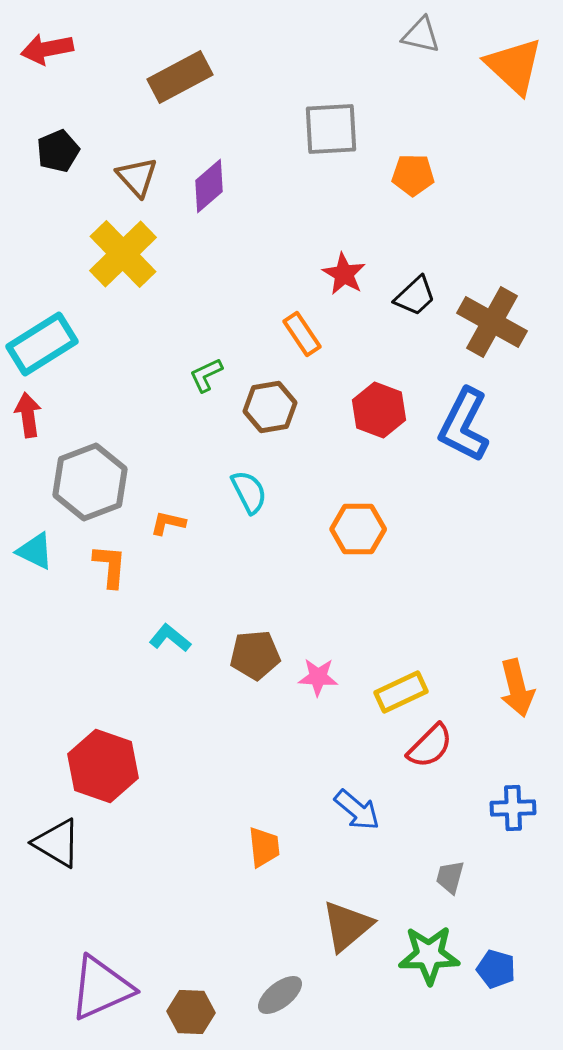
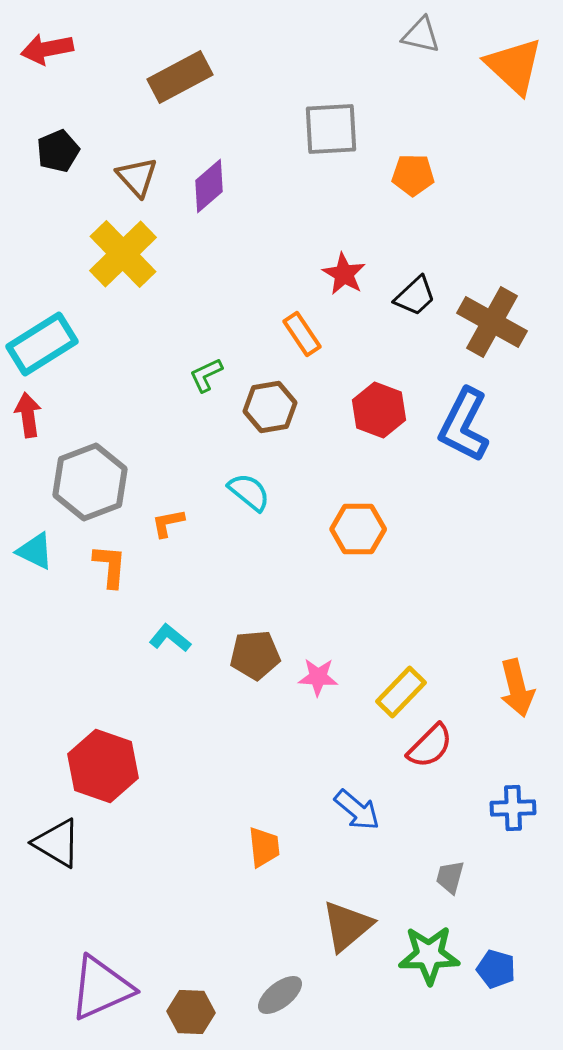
cyan semicircle at (249, 492): rotated 24 degrees counterclockwise
orange L-shape at (168, 523): rotated 24 degrees counterclockwise
yellow rectangle at (401, 692): rotated 21 degrees counterclockwise
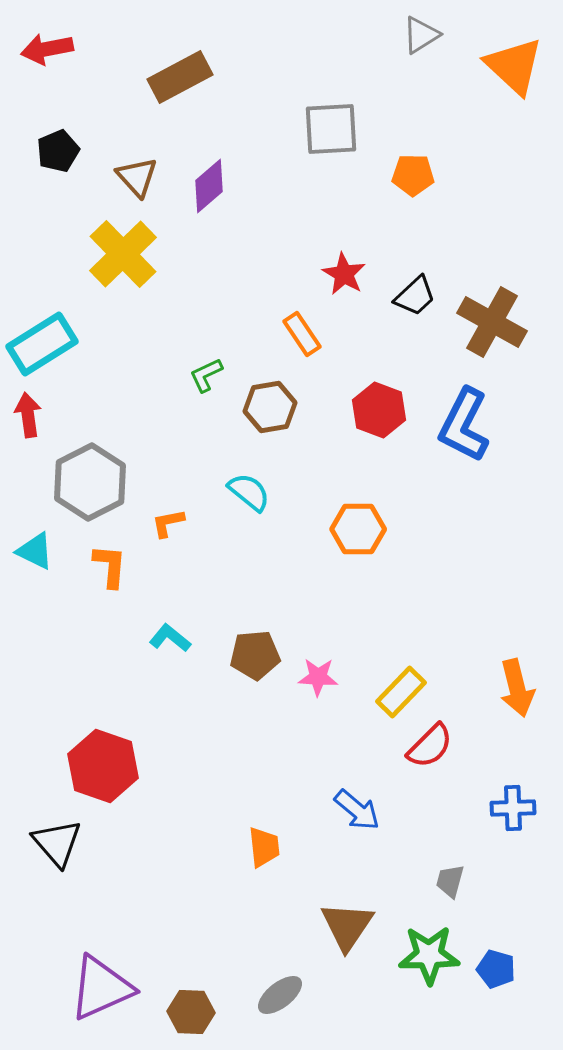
gray triangle at (421, 35): rotated 45 degrees counterclockwise
gray hexagon at (90, 482): rotated 6 degrees counterclockwise
black triangle at (57, 843): rotated 18 degrees clockwise
gray trapezoid at (450, 877): moved 4 px down
brown triangle at (347, 926): rotated 16 degrees counterclockwise
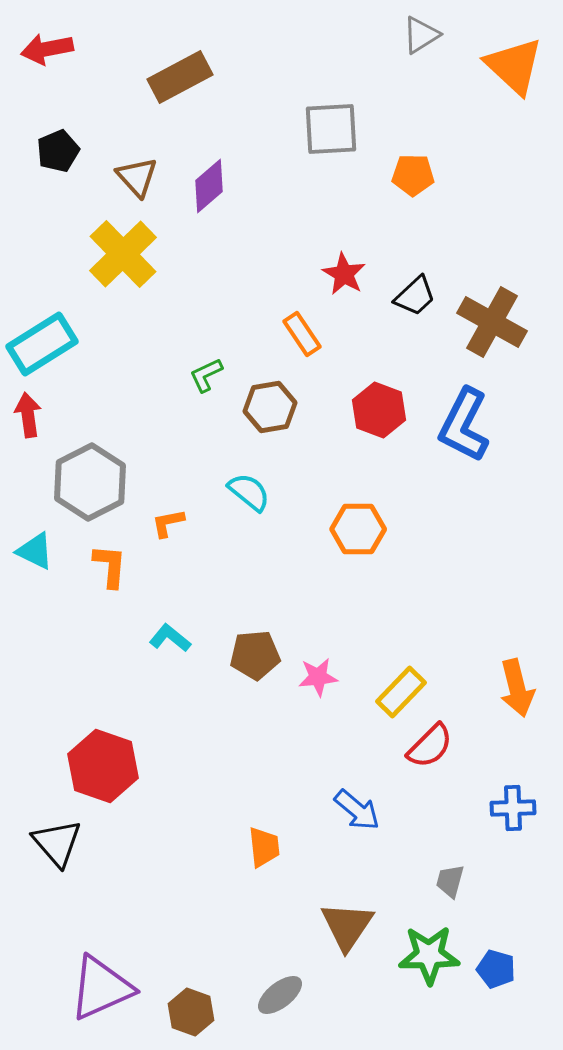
pink star at (318, 677): rotated 9 degrees counterclockwise
brown hexagon at (191, 1012): rotated 18 degrees clockwise
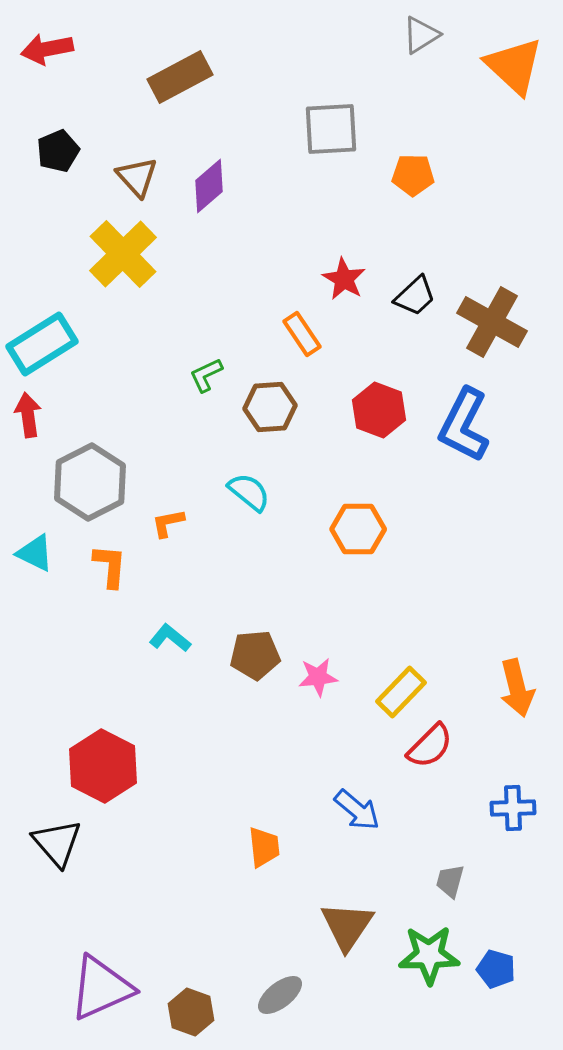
red star at (344, 274): moved 5 px down
brown hexagon at (270, 407): rotated 6 degrees clockwise
cyan triangle at (35, 551): moved 2 px down
red hexagon at (103, 766): rotated 8 degrees clockwise
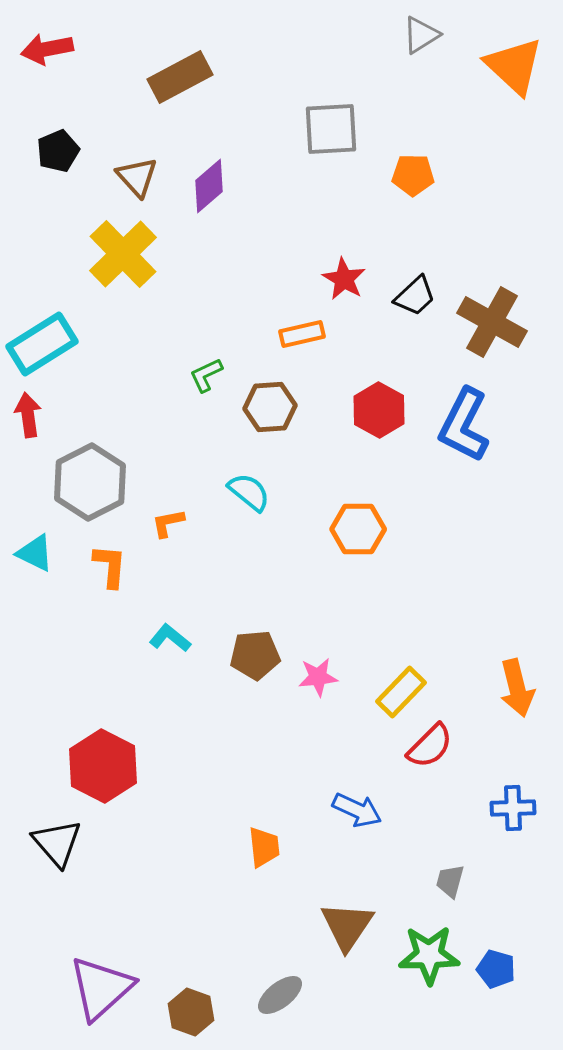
orange rectangle at (302, 334): rotated 69 degrees counterclockwise
red hexagon at (379, 410): rotated 8 degrees clockwise
blue arrow at (357, 810): rotated 15 degrees counterclockwise
purple triangle at (101, 988): rotated 18 degrees counterclockwise
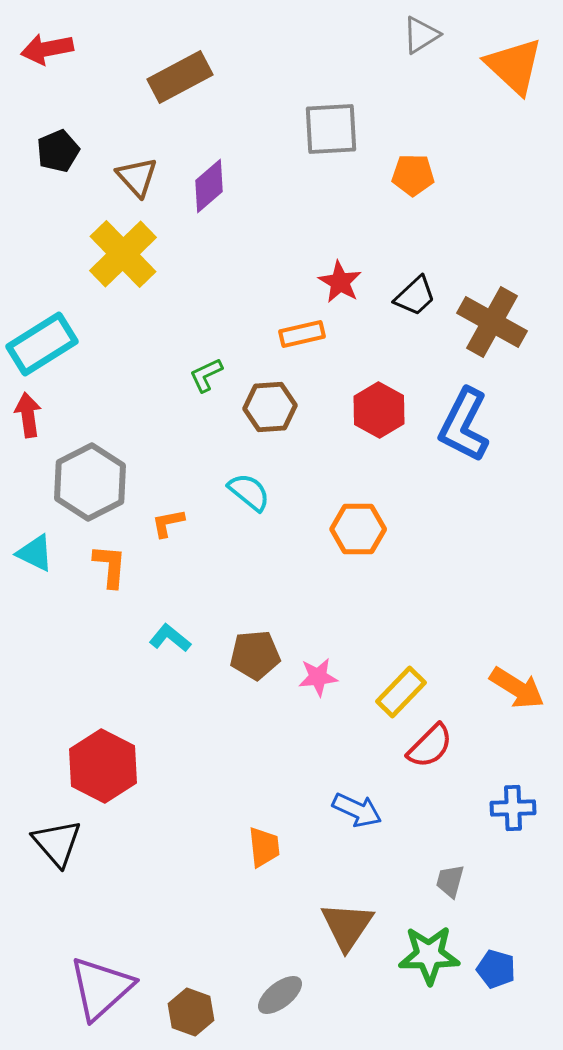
red star at (344, 279): moved 4 px left, 3 px down
orange arrow at (517, 688): rotated 44 degrees counterclockwise
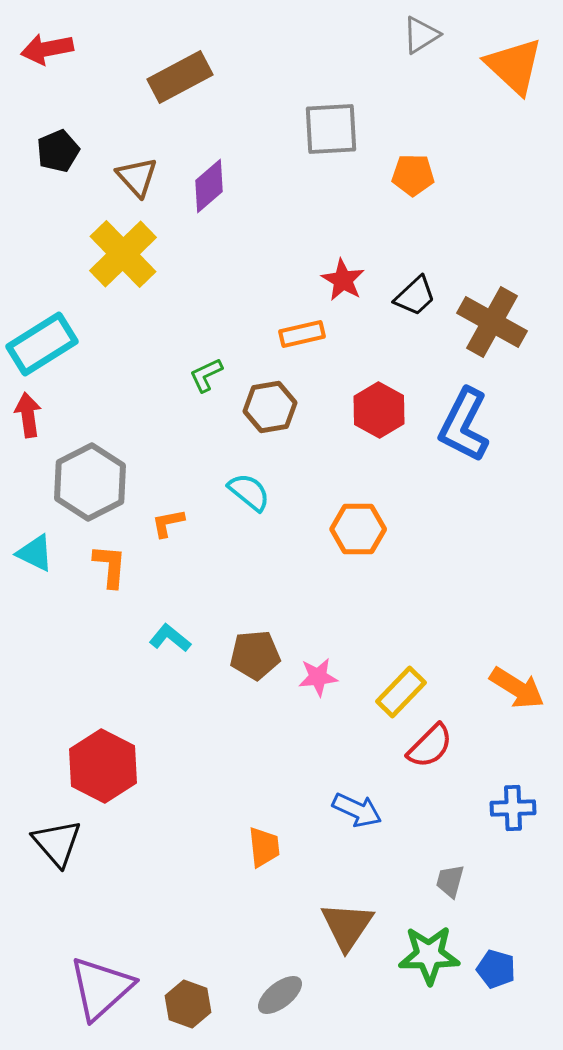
red star at (340, 282): moved 3 px right, 2 px up
brown hexagon at (270, 407): rotated 6 degrees counterclockwise
brown hexagon at (191, 1012): moved 3 px left, 8 px up
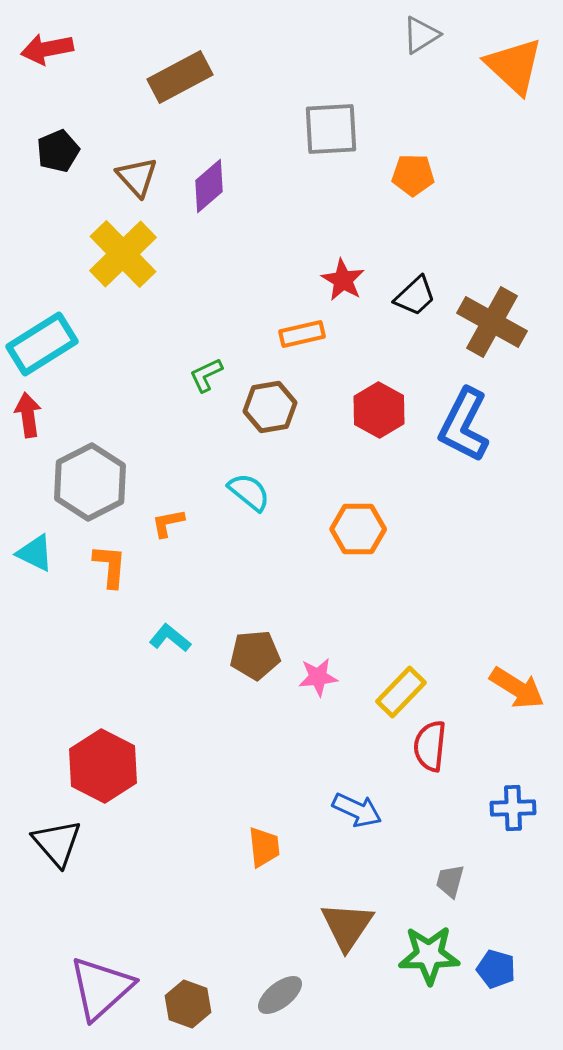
red semicircle at (430, 746): rotated 141 degrees clockwise
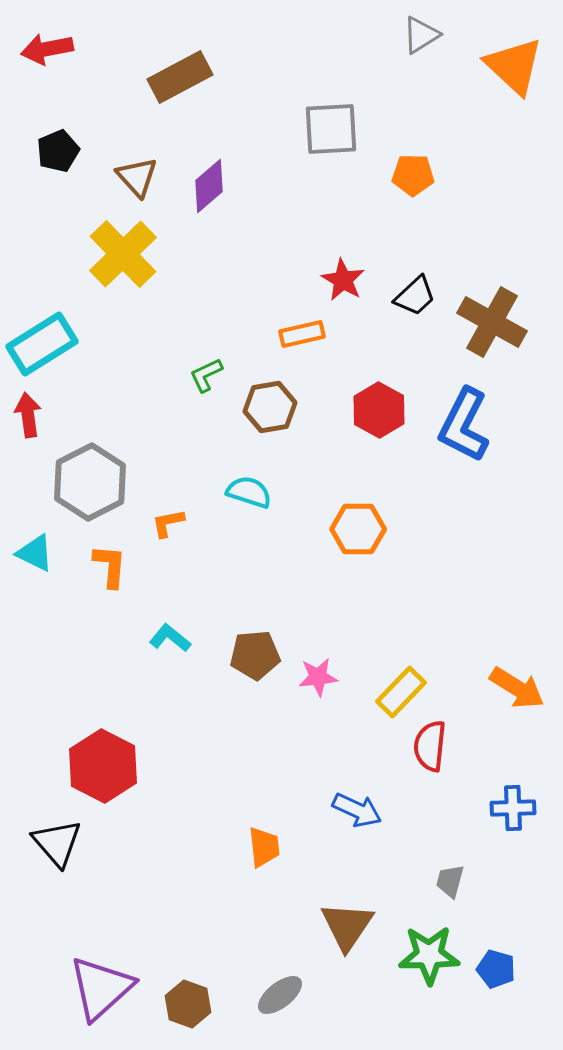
cyan semicircle at (249, 492): rotated 21 degrees counterclockwise
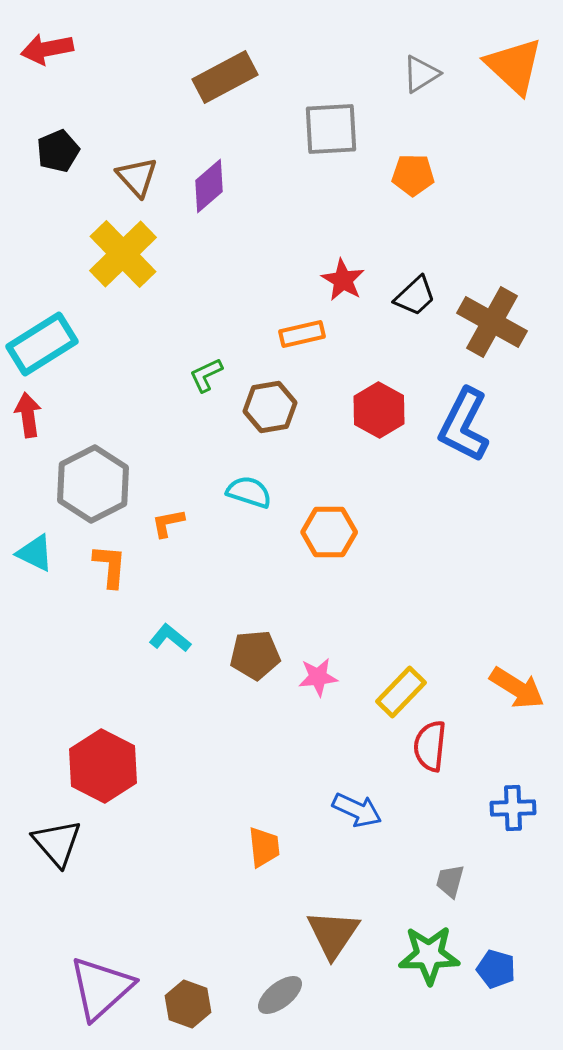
gray triangle at (421, 35): moved 39 px down
brown rectangle at (180, 77): moved 45 px right
gray hexagon at (90, 482): moved 3 px right, 2 px down
orange hexagon at (358, 529): moved 29 px left, 3 px down
brown triangle at (347, 926): moved 14 px left, 8 px down
